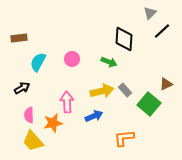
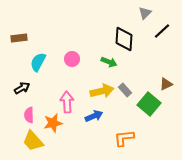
gray triangle: moved 5 px left
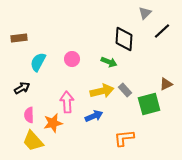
green square: rotated 35 degrees clockwise
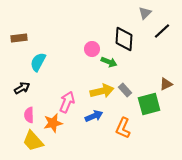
pink circle: moved 20 px right, 10 px up
pink arrow: rotated 25 degrees clockwise
orange L-shape: moved 1 px left, 10 px up; rotated 60 degrees counterclockwise
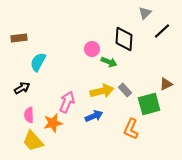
orange L-shape: moved 8 px right, 1 px down
